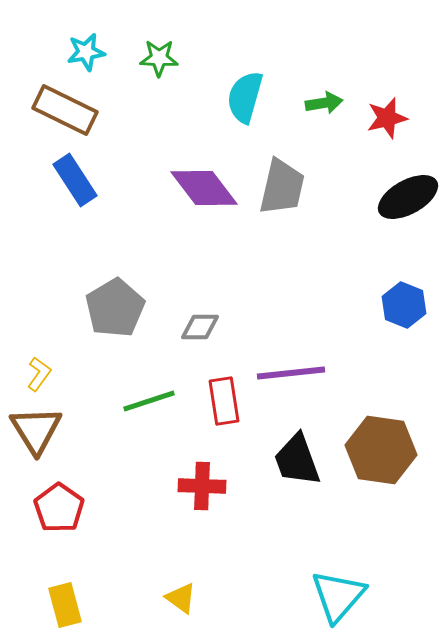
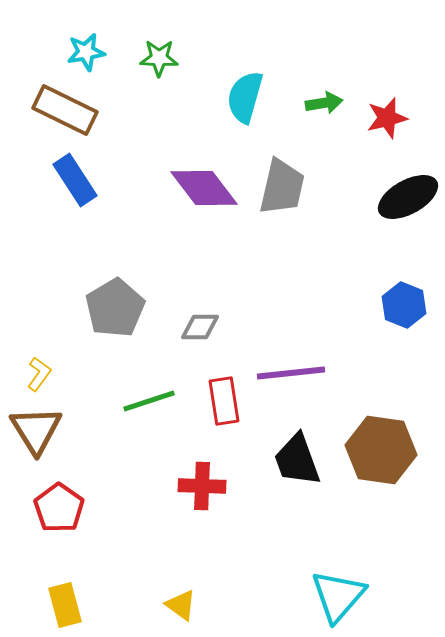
yellow triangle: moved 7 px down
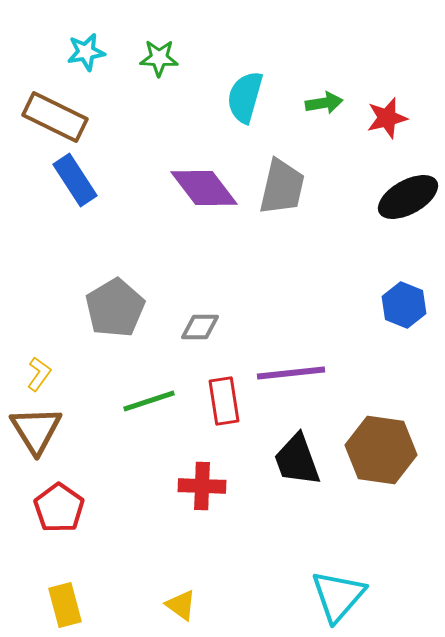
brown rectangle: moved 10 px left, 7 px down
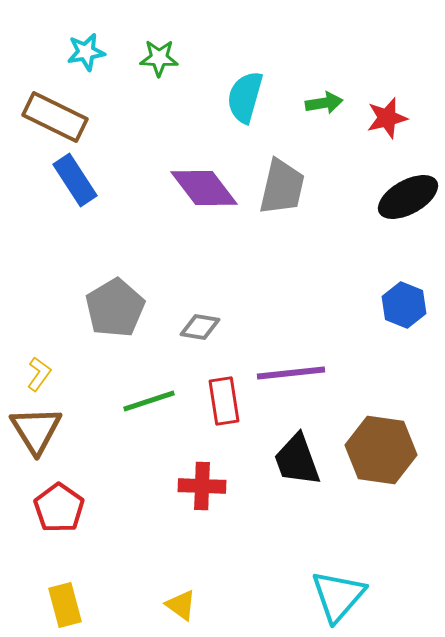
gray diamond: rotated 9 degrees clockwise
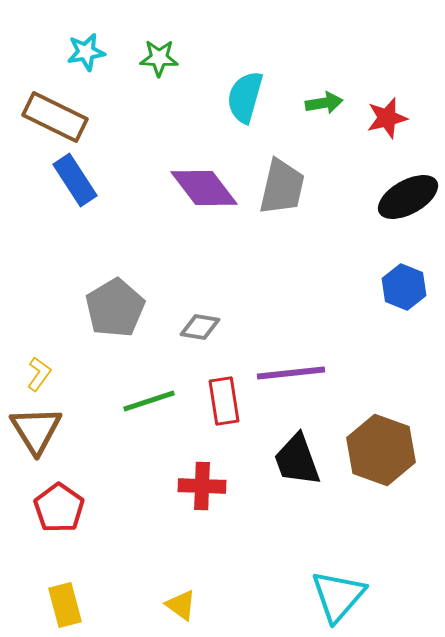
blue hexagon: moved 18 px up
brown hexagon: rotated 12 degrees clockwise
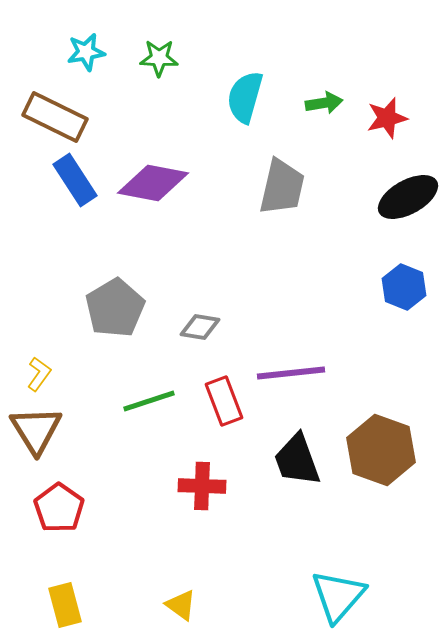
purple diamond: moved 51 px left, 5 px up; rotated 42 degrees counterclockwise
red rectangle: rotated 12 degrees counterclockwise
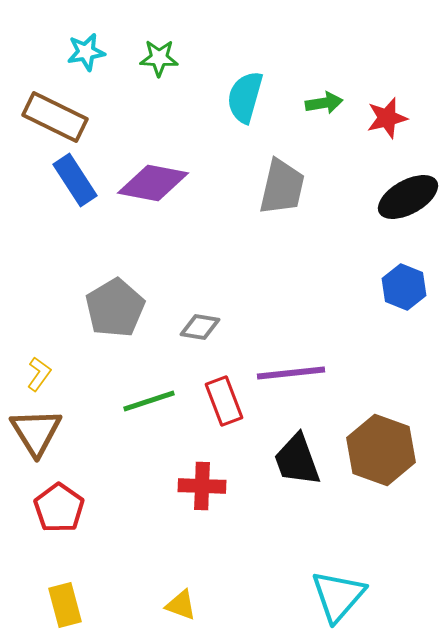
brown triangle: moved 2 px down
yellow triangle: rotated 16 degrees counterclockwise
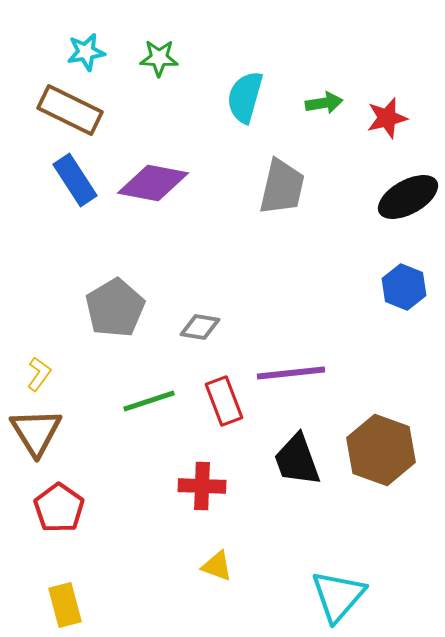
brown rectangle: moved 15 px right, 7 px up
yellow triangle: moved 36 px right, 39 px up
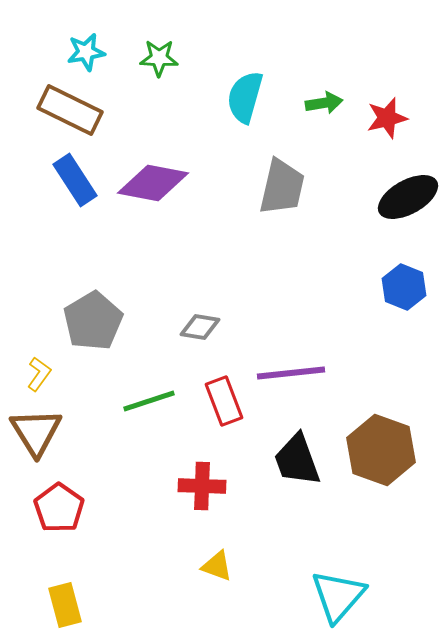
gray pentagon: moved 22 px left, 13 px down
